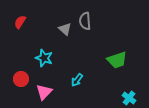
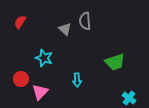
green trapezoid: moved 2 px left, 2 px down
cyan arrow: rotated 40 degrees counterclockwise
pink triangle: moved 4 px left
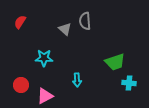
cyan star: rotated 18 degrees counterclockwise
red circle: moved 6 px down
pink triangle: moved 5 px right, 4 px down; rotated 18 degrees clockwise
cyan cross: moved 15 px up; rotated 32 degrees counterclockwise
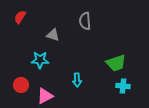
red semicircle: moved 5 px up
gray triangle: moved 12 px left, 6 px down; rotated 24 degrees counterclockwise
cyan star: moved 4 px left, 2 px down
green trapezoid: moved 1 px right, 1 px down
cyan cross: moved 6 px left, 3 px down
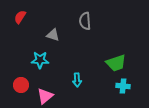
pink triangle: rotated 12 degrees counterclockwise
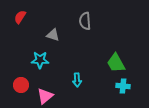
green trapezoid: rotated 80 degrees clockwise
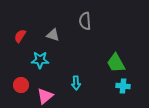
red semicircle: moved 19 px down
cyan arrow: moved 1 px left, 3 px down
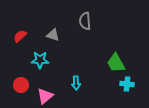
red semicircle: rotated 16 degrees clockwise
cyan cross: moved 4 px right, 2 px up
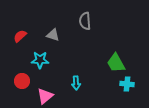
red circle: moved 1 px right, 4 px up
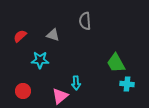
red circle: moved 1 px right, 10 px down
pink triangle: moved 15 px right
